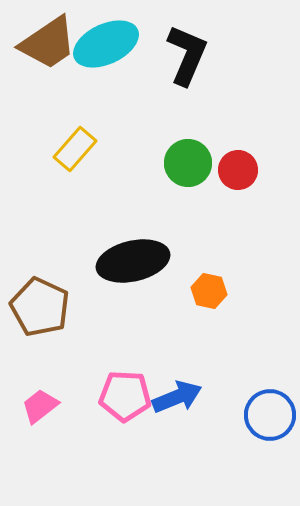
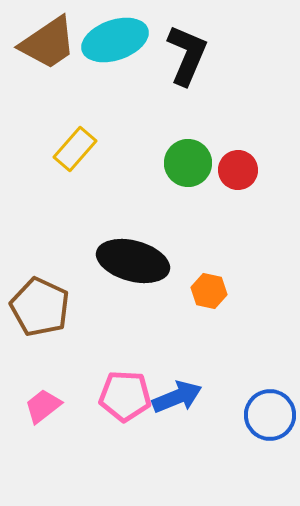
cyan ellipse: moved 9 px right, 4 px up; rotated 6 degrees clockwise
black ellipse: rotated 28 degrees clockwise
pink trapezoid: moved 3 px right
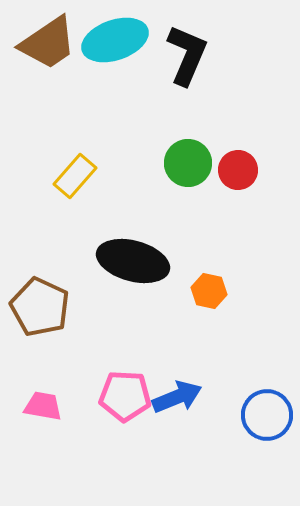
yellow rectangle: moved 27 px down
pink trapezoid: rotated 48 degrees clockwise
blue circle: moved 3 px left
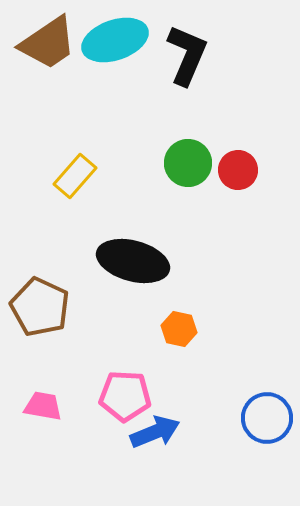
orange hexagon: moved 30 px left, 38 px down
blue arrow: moved 22 px left, 35 px down
blue circle: moved 3 px down
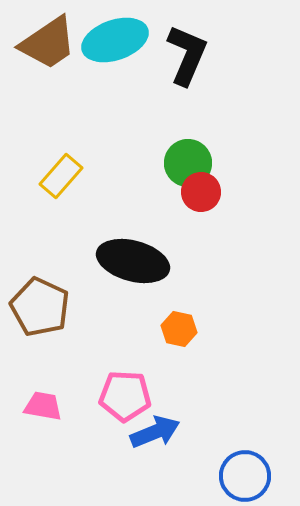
red circle: moved 37 px left, 22 px down
yellow rectangle: moved 14 px left
blue circle: moved 22 px left, 58 px down
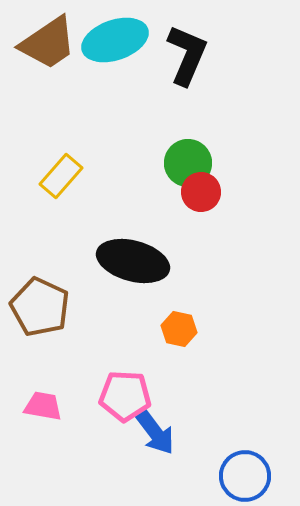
blue arrow: rotated 75 degrees clockwise
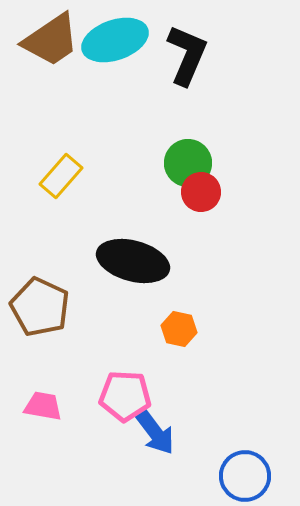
brown trapezoid: moved 3 px right, 3 px up
